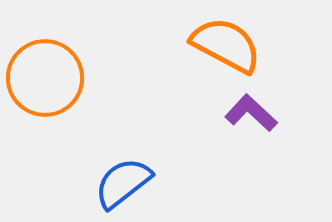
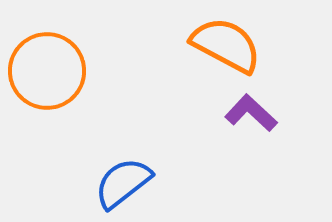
orange circle: moved 2 px right, 7 px up
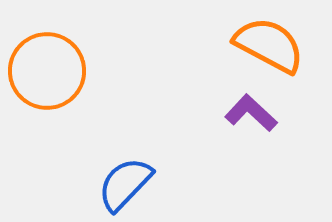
orange semicircle: moved 43 px right
blue semicircle: moved 2 px right, 1 px down; rotated 8 degrees counterclockwise
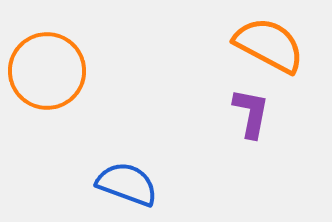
purple L-shape: rotated 58 degrees clockwise
blue semicircle: moved 2 px right; rotated 66 degrees clockwise
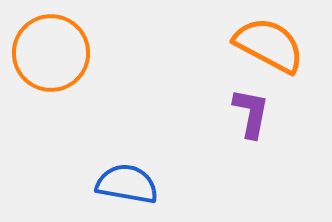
orange circle: moved 4 px right, 18 px up
blue semicircle: rotated 10 degrees counterclockwise
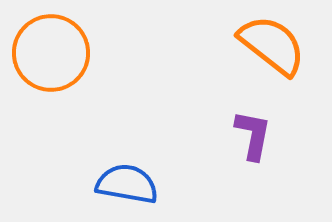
orange semicircle: moved 3 px right; rotated 10 degrees clockwise
purple L-shape: moved 2 px right, 22 px down
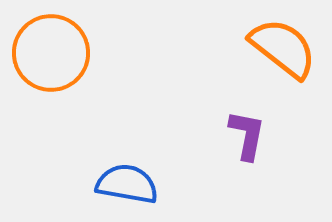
orange semicircle: moved 11 px right, 3 px down
purple L-shape: moved 6 px left
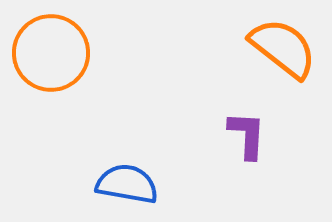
purple L-shape: rotated 8 degrees counterclockwise
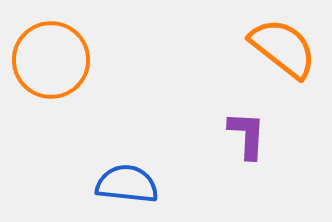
orange circle: moved 7 px down
blue semicircle: rotated 4 degrees counterclockwise
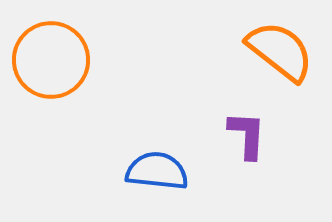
orange semicircle: moved 3 px left, 3 px down
blue semicircle: moved 30 px right, 13 px up
